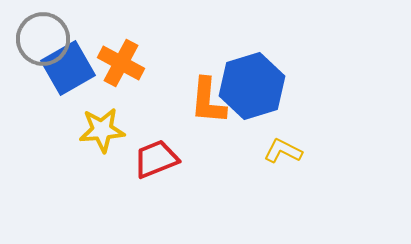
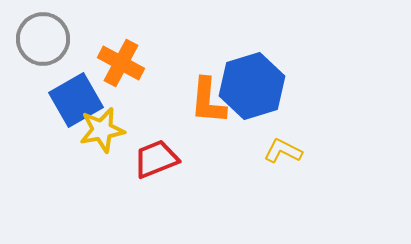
blue square: moved 8 px right, 32 px down
yellow star: rotated 6 degrees counterclockwise
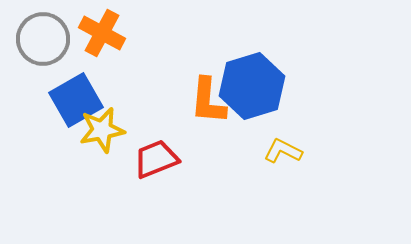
orange cross: moved 19 px left, 30 px up
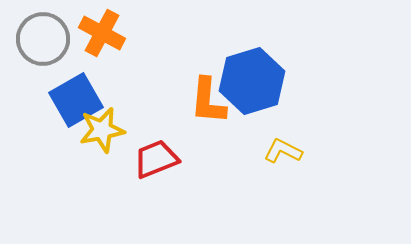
blue hexagon: moved 5 px up
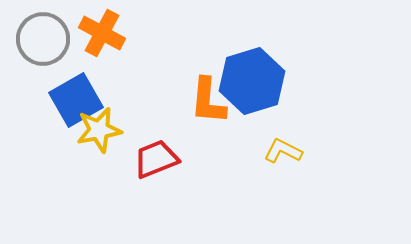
yellow star: moved 3 px left
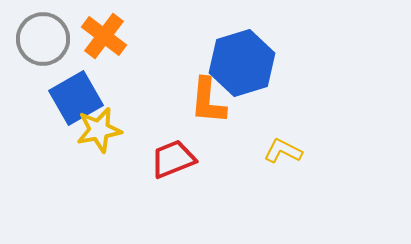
orange cross: moved 2 px right, 3 px down; rotated 9 degrees clockwise
blue hexagon: moved 10 px left, 18 px up
blue square: moved 2 px up
red trapezoid: moved 17 px right
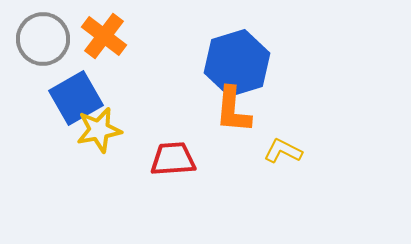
blue hexagon: moved 5 px left
orange L-shape: moved 25 px right, 9 px down
red trapezoid: rotated 18 degrees clockwise
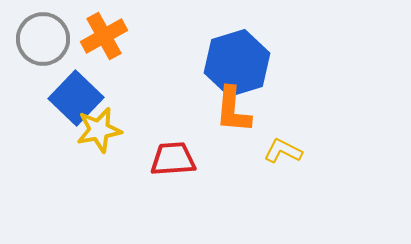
orange cross: rotated 24 degrees clockwise
blue square: rotated 16 degrees counterclockwise
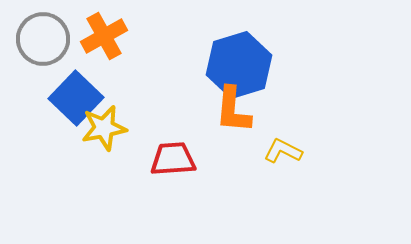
blue hexagon: moved 2 px right, 2 px down
yellow star: moved 5 px right, 2 px up
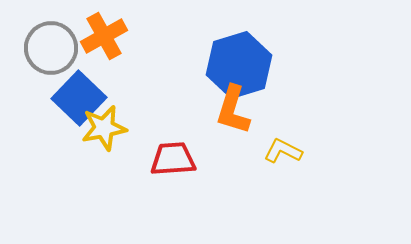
gray circle: moved 8 px right, 9 px down
blue square: moved 3 px right
orange L-shape: rotated 12 degrees clockwise
